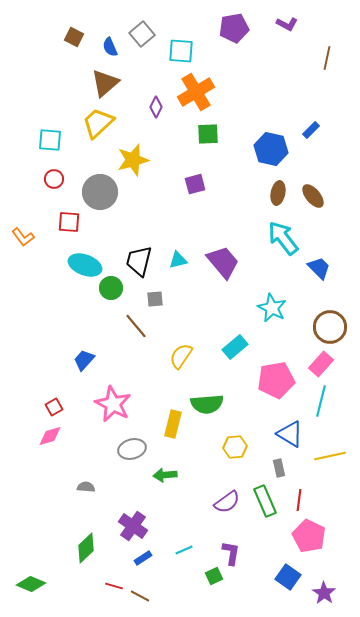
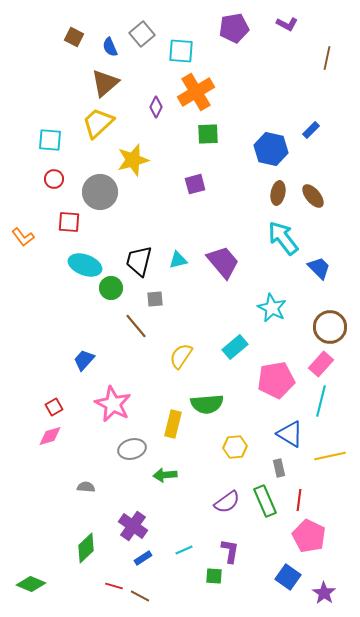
purple L-shape at (231, 553): moved 1 px left, 2 px up
green square at (214, 576): rotated 30 degrees clockwise
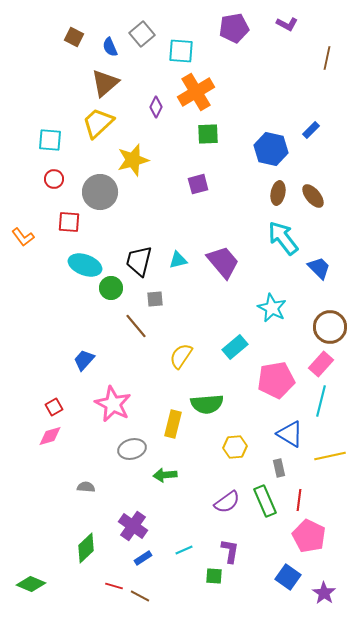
purple square at (195, 184): moved 3 px right
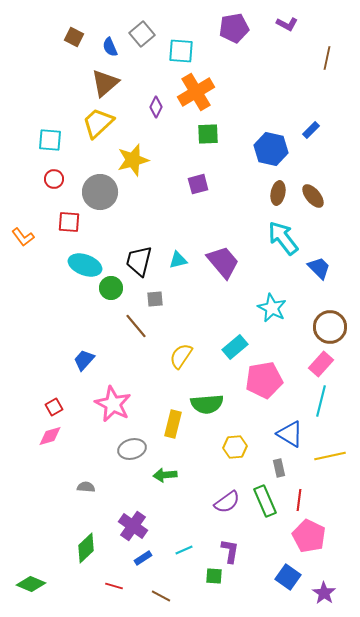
pink pentagon at (276, 380): moved 12 px left
brown line at (140, 596): moved 21 px right
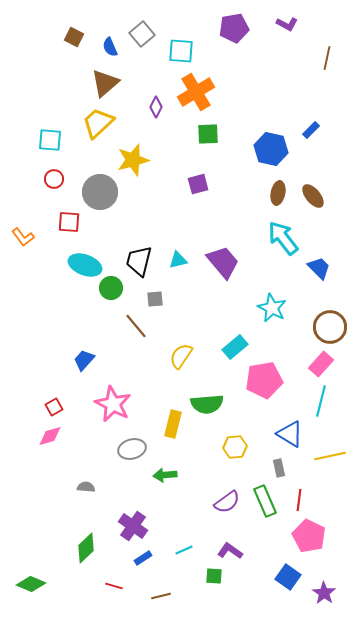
purple L-shape at (230, 551): rotated 65 degrees counterclockwise
brown line at (161, 596): rotated 42 degrees counterclockwise
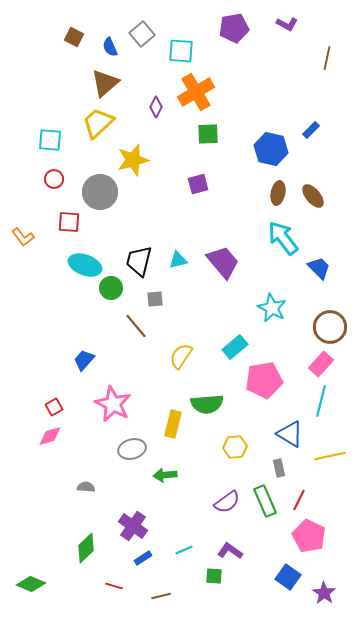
red line at (299, 500): rotated 20 degrees clockwise
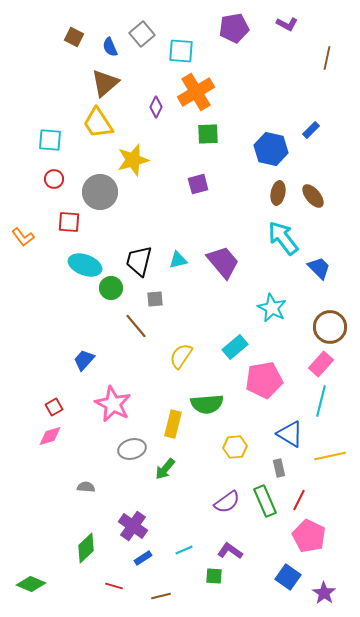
yellow trapezoid at (98, 123): rotated 80 degrees counterclockwise
green arrow at (165, 475): moved 6 px up; rotated 45 degrees counterclockwise
